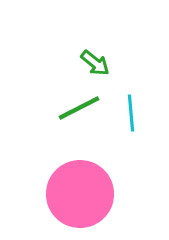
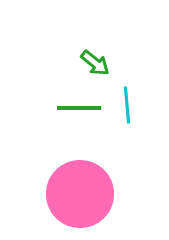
green line: rotated 27 degrees clockwise
cyan line: moved 4 px left, 8 px up
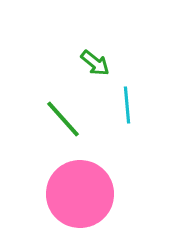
green line: moved 16 px left, 11 px down; rotated 48 degrees clockwise
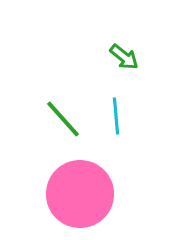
green arrow: moved 29 px right, 6 px up
cyan line: moved 11 px left, 11 px down
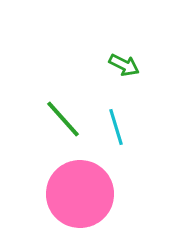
green arrow: moved 8 px down; rotated 12 degrees counterclockwise
cyan line: moved 11 px down; rotated 12 degrees counterclockwise
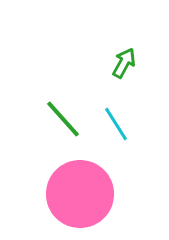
green arrow: moved 2 px up; rotated 88 degrees counterclockwise
cyan line: moved 3 px up; rotated 15 degrees counterclockwise
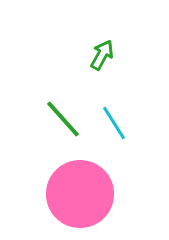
green arrow: moved 22 px left, 8 px up
cyan line: moved 2 px left, 1 px up
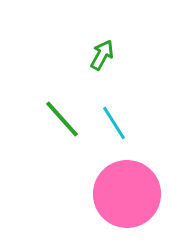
green line: moved 1 px left
pink circle: moved 47 px right
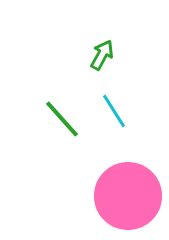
cyan line: moved 12 px up
pink circle: moved 1 px right, 2 px down
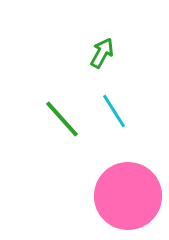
green arrow: moved 2 px up
